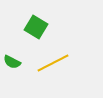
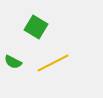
green semicircle: moved 1 px right
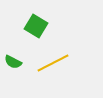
green square: moved 1 px up
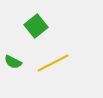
green square: rotated 20 degrees clockwise
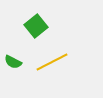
yellow line: moved 1 px left, 1 px up
